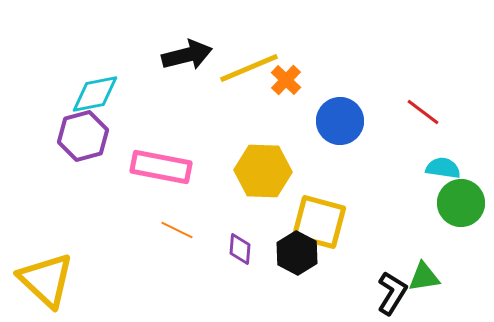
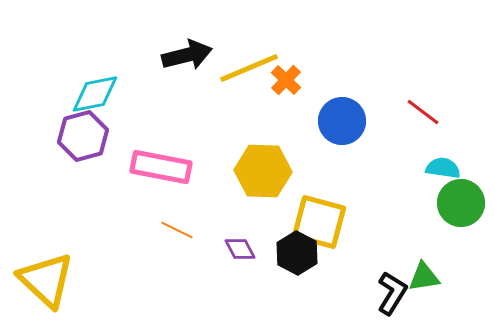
blue circle: moved 2 px right
purple diamond: rotated 32 degrees counterclockwise
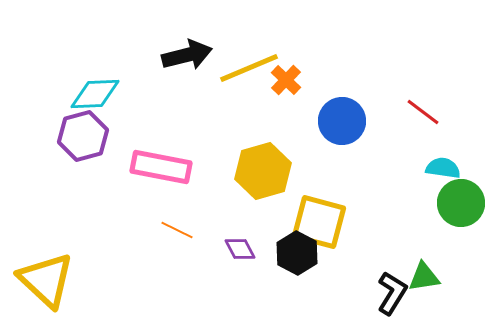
cyan diamond: rotated 9 degrees clockwise
yellow hexagon: rotated 18 degrees counterclockwise
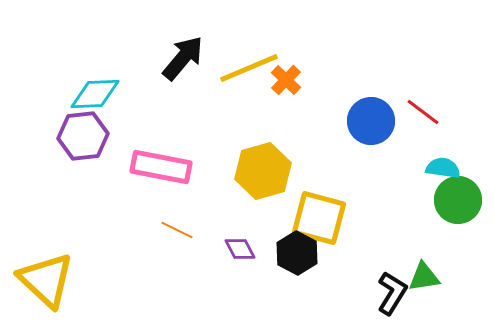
black arrow: moved 4 px left, 3 px down; rotated 36 degrees counterclockwise
blue circle: moved 29 px right
purple hexagon: rotated 9 degrees clockwise
green circle: moved 3 px left, 3 px up
yellow square: moved 4 px up
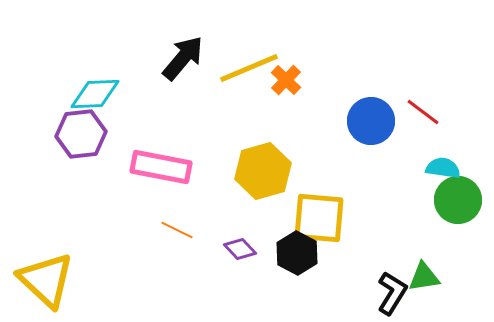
purple hexagon: moved 2 px left, 2 px up
yellow square: rotated 10 degrees counterclockwise
purple diamond: rotated 16 degrees counterclockwise
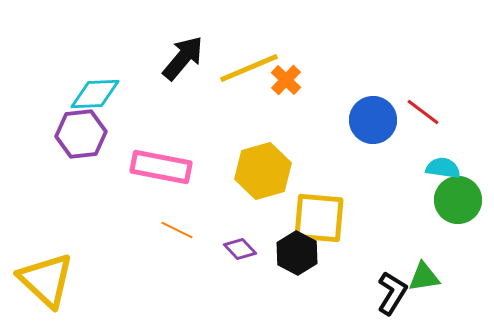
blue circle: moved 2 px right, 1 px up
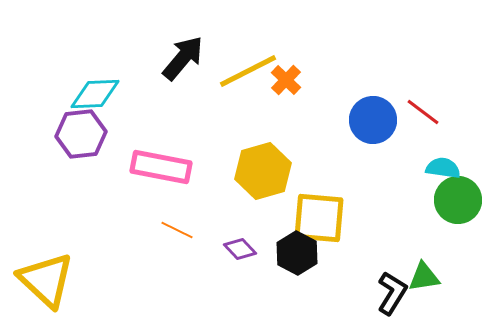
yellow line: moved 1 px left, 3 px down; rotated 4 degrees counterclockwise
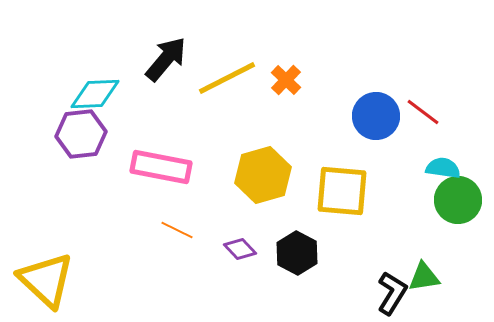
black arrow: moved 17 px left, 1 px down
yellow line: moved 21 px left, 7 px down
blue circle: moved 3 px right, 4 px up
yellow hexagon: moved 4 px down
yellow square: moved 23 px right, 27 px up
